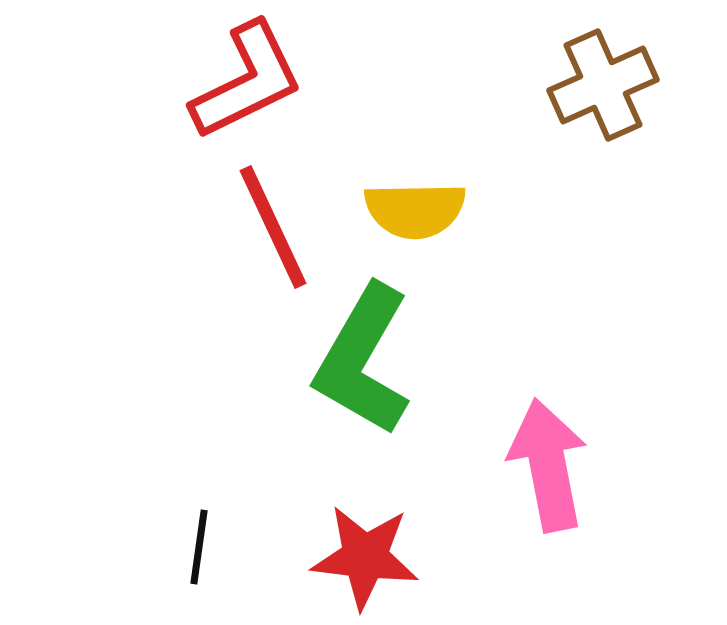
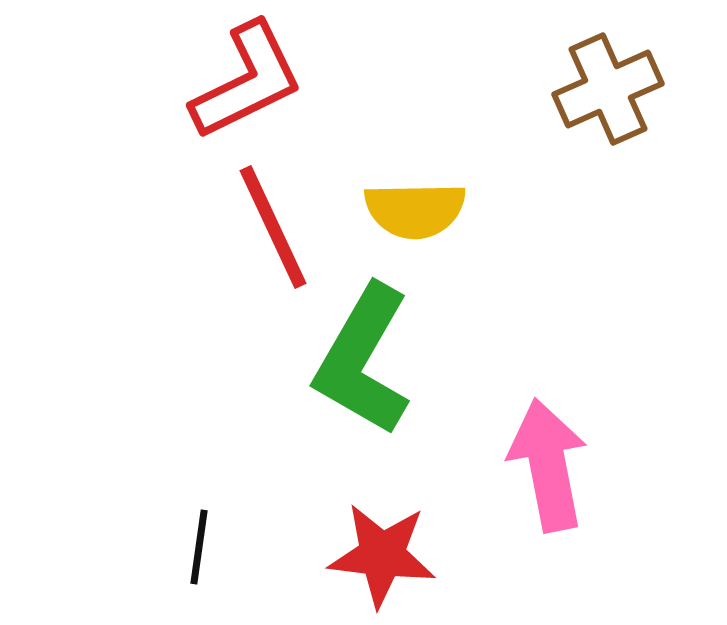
brown cross: moved 5 px right, 4 px down
red star: moved 17 px right, 2 px up
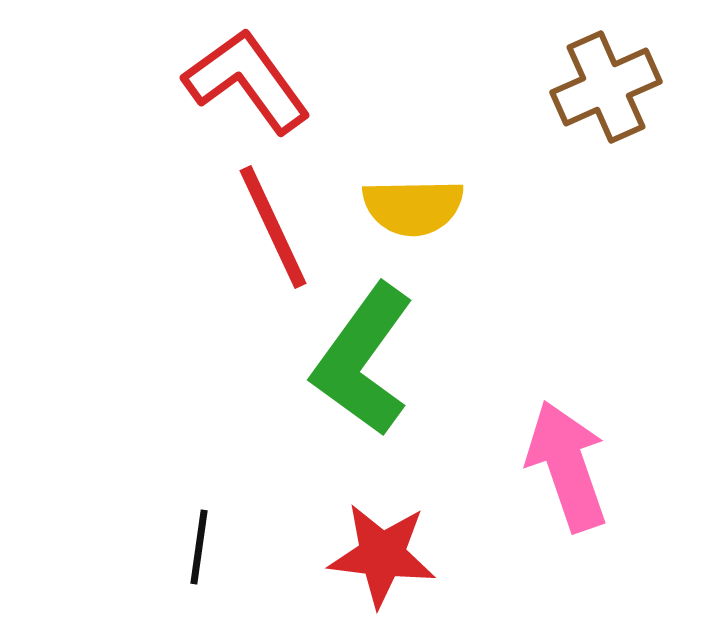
red L-shape: rotated 100 degrees counterclockwise
brown cross: moved 2 px left, 2 px up
yellow semicircle: moved 2 px left, 3 px up
green L-shape: rotated 6 degrees clockwise
pink arrow: moved 19 px right, 1 px down; rotated 8 degrees counterclockwise
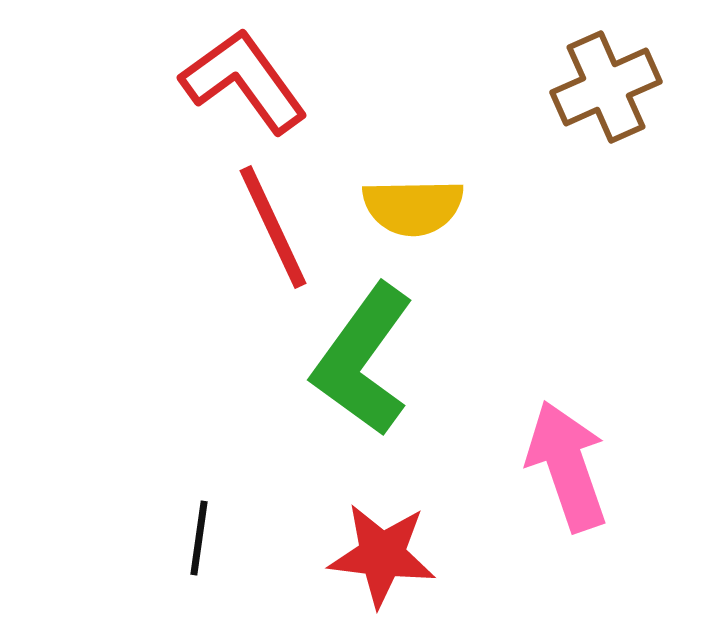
red L-shape: moved 3 px left
black line: moved 9 px up
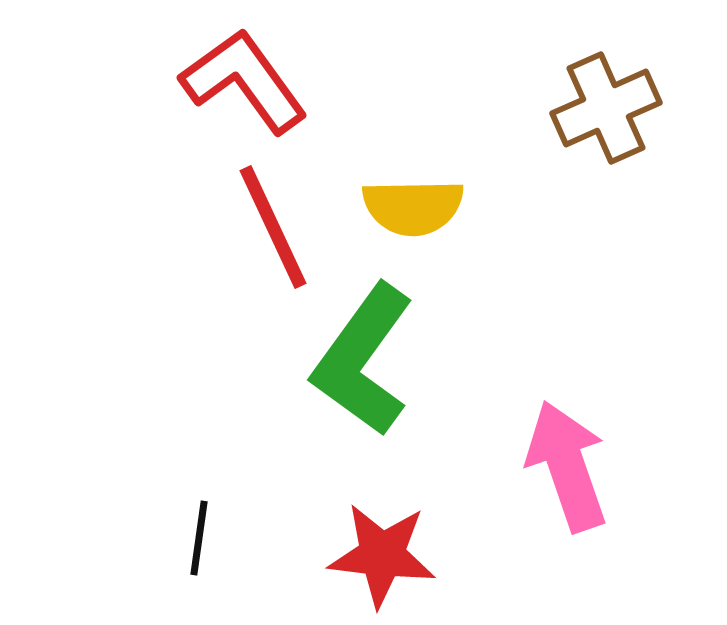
brown cross: moved 21 px down
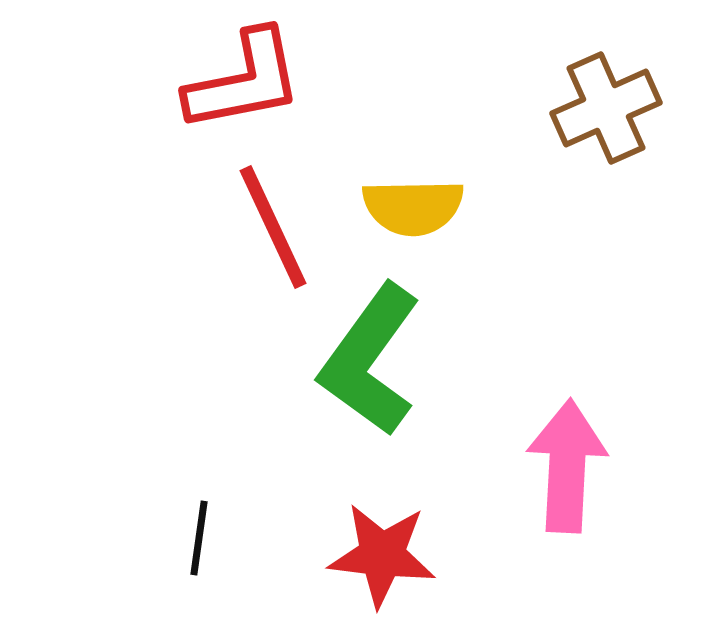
red L-shape: rotated 115 degrees clockwise
green L-shape: moved 7 px right
pink arrow: rotated 22 degrees clockwise
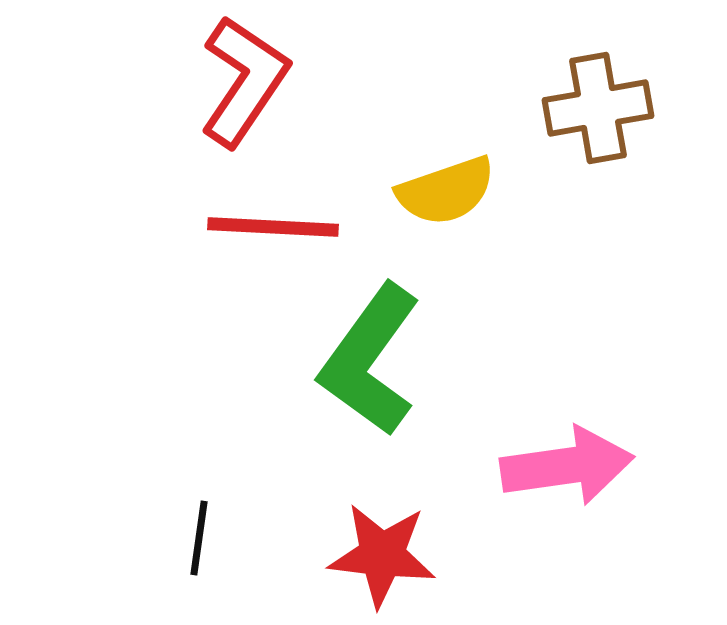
red L-shape: rotated 45 degrees counterclockwise
brown cross: moved 8 px left; rotated 14 degrees clockwise
yellow semicircle: moved 33 px right, 16 px up; rotated 18 degrees counterclockwise
red line: rotated 62 degrees counterclockwise
pink arrow: rotated 79 degrees clockwise
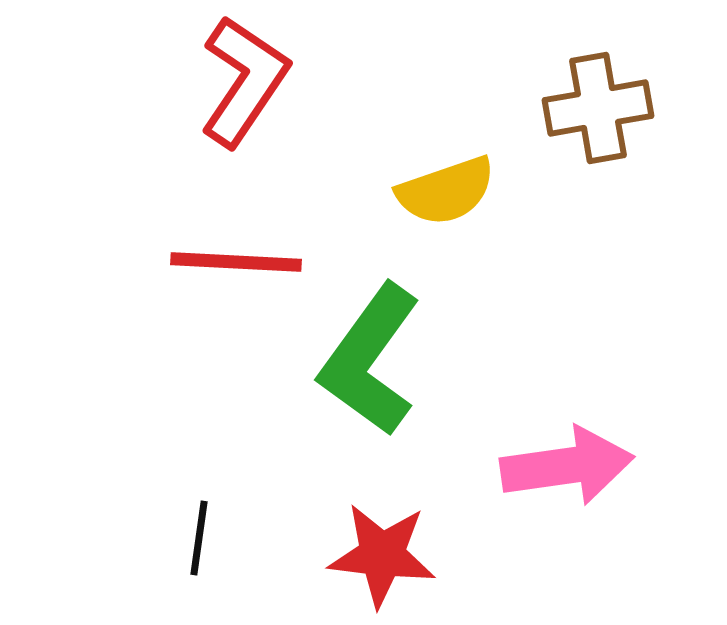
red line: moved 37 px left, 35 px down
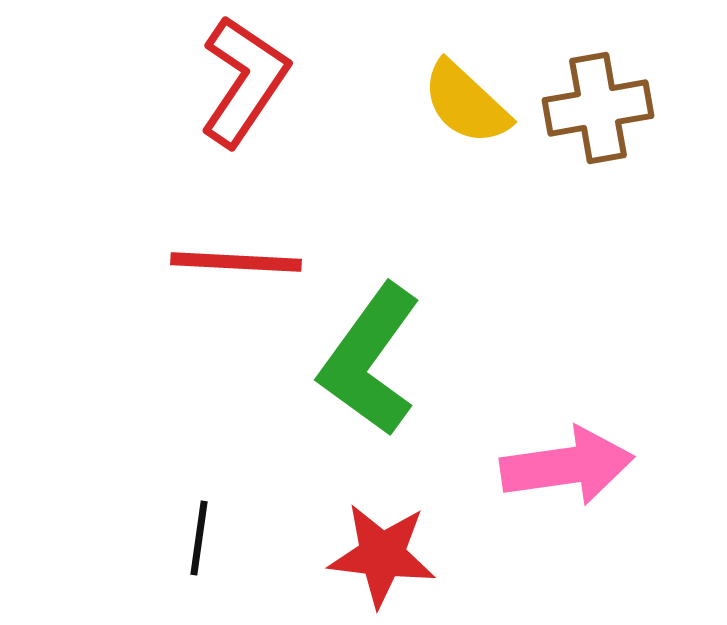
yellow semicircle: moved 20 px right, 88 px up; rotated 62 degrees clockwise
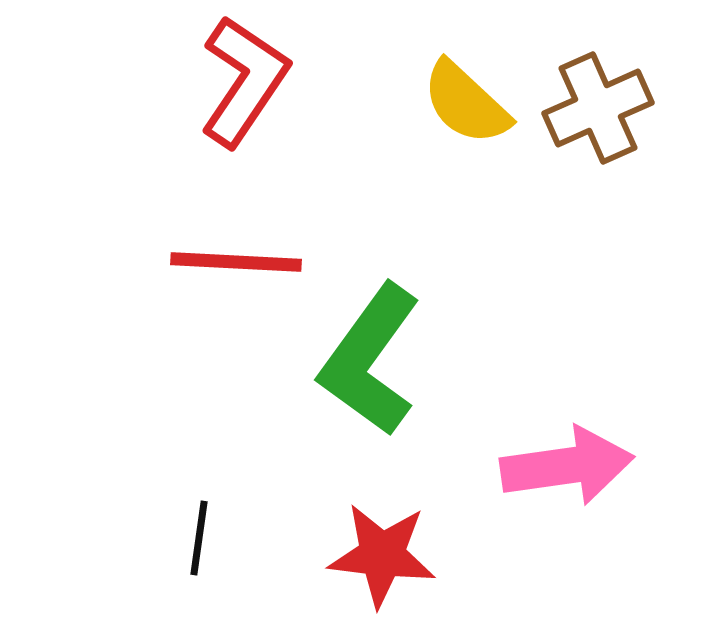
brown cross: rotated 14 degrees counterclockwise
